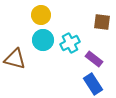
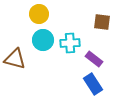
yellow circle: moved 2 px left, 1 px up
cyan cross: rotated 24 degrees clockwise
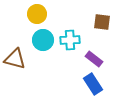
yellow circle: moved 2 px left
cyan cross: moved 3 px up
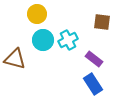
cyan cross: moved 2 px left; rotated 24 degrees counterclockwise
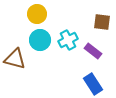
cyan circle: moved 3 px left
purple rectangle: moved 1 px left, 8 px up
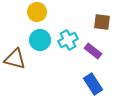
yellow circle: moved 2 px up
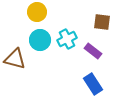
cyan cross: moved 1 px left, 1 px up
